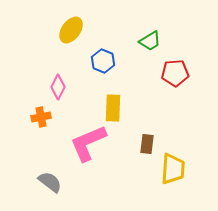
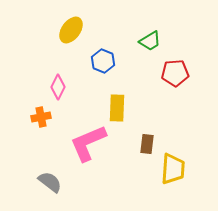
yellow rectangle: moved 4 px right
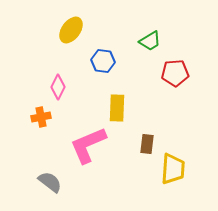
blue hexagon: rotated 15 degrees counterclockwise
pink L-shape: moved 2 px down
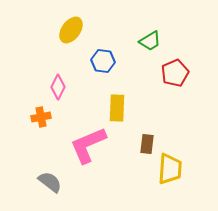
red pentagon: rotated 20 degrees counterclockwise
yellow trapezoid: moved 3 px left
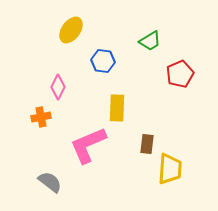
red pentagon: moved 5 px right, 1 px down
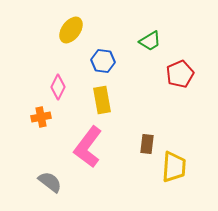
yellow rectangle: moved 15 px left, 8 px up; rotated 12 degrees counterclockwise
pink L-shape: moved 2 px down; rotated 30 degrees counterclockwise
yellow trapezoid: moved 4 px right, 2 px up
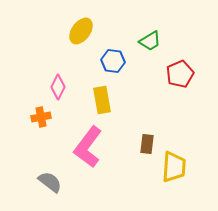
yellow ellipse: moved 10 px right, 1 px down
blue hexagon: moved 10 px right
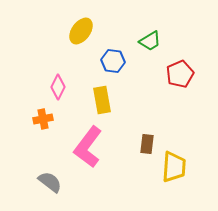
orange cross: moved 2 px right, 2 px down
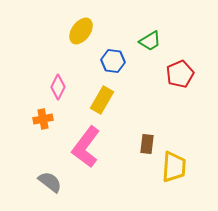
yellow rectangle: rotated 40 degrees clockwise
pink L-shape: moved 2 px left
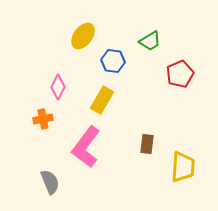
yellow ellipse: moved 2 px right, 5 px down
yellow trapezoid: moved 9 px right
gray semicircle: rotated 30 degrees clockwise
